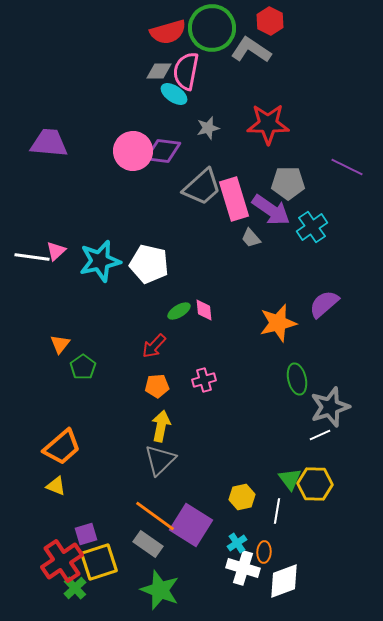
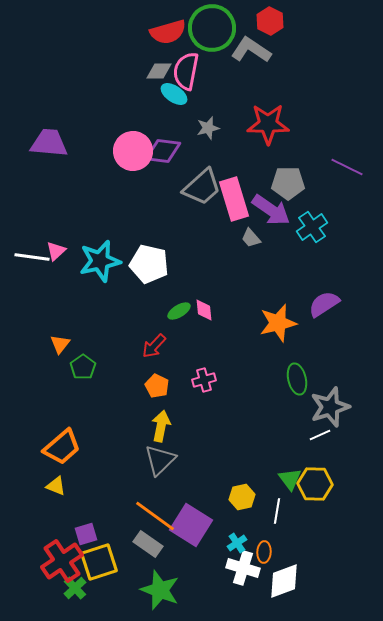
purple semicircle at (324, 304): rotated 8 degrees clockwise
orange pentagon at (157, 386): rotated 30 degrees clockwise
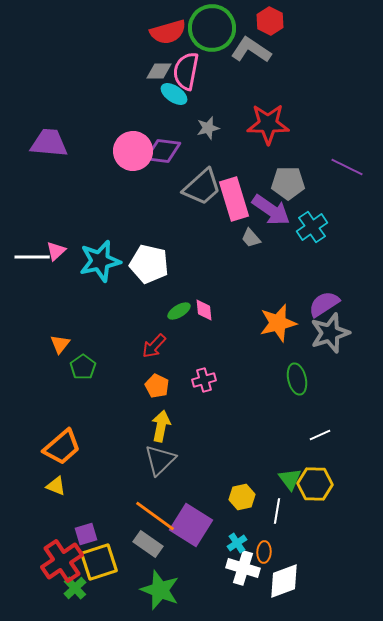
white line at (32, 257): rotated 8 degrees counterclockwise
gray star at (330, 407): moved 74 px up
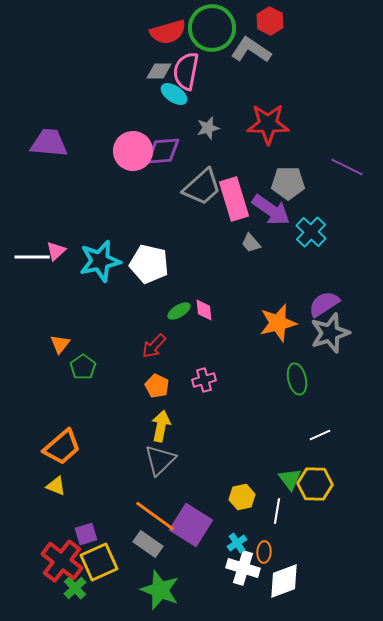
purple diamond at (163, 151): rotated 12 degrees counterclockwise
cyan cross at (312, 227): moved 1 px left, 5 px down; rotated 12 degrees counterclockwise
gray trapezoid at (251, 238): moved 5 px down
red cross at (62, 561): rotated 18 degrees counterclockwise
yellow square at (99, 562): rotated 6 degrees counterclockwise
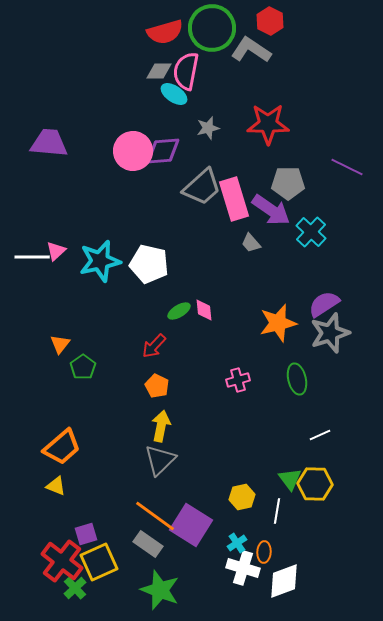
red semicircle at (168, 32): moved 3 px left
pink cross at (204, 380): moved 34 px right
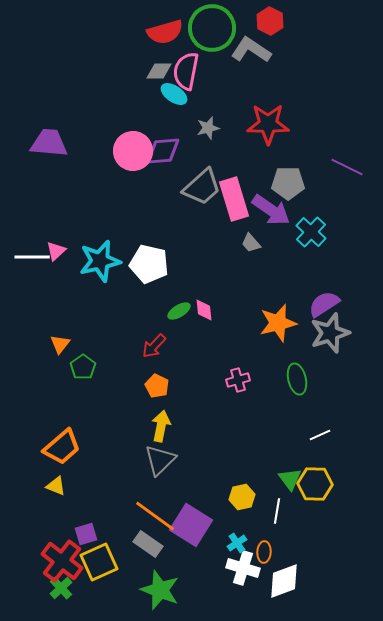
green cross at (75, 588): moved 14 px left
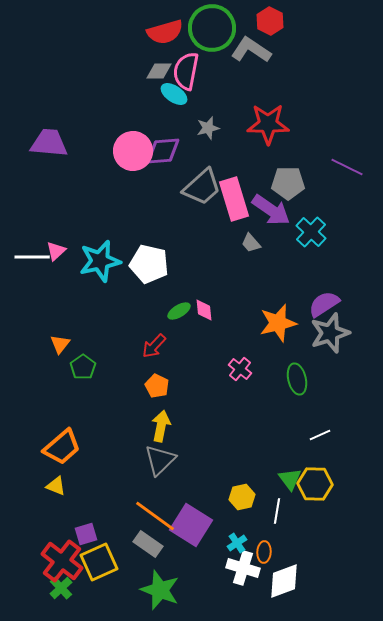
pink cross at (238, 380): moved 2 px right, 11 px up; rotated 35 degrees counterclockwise
